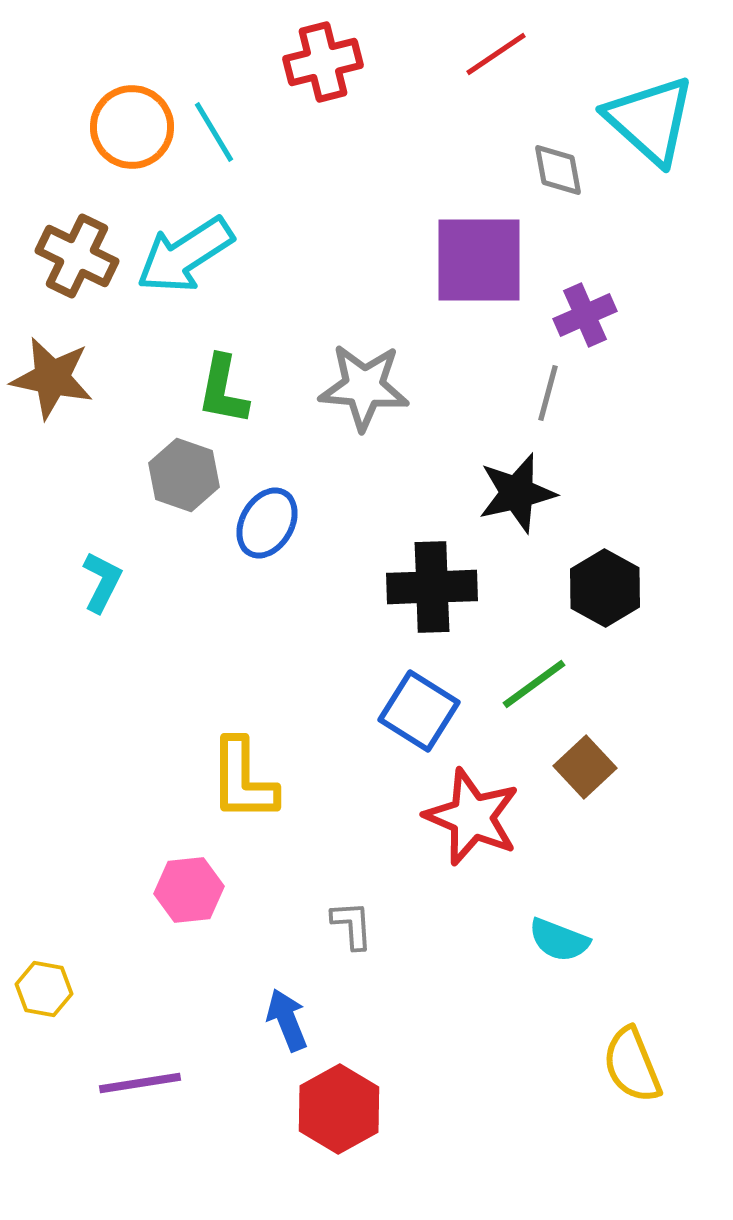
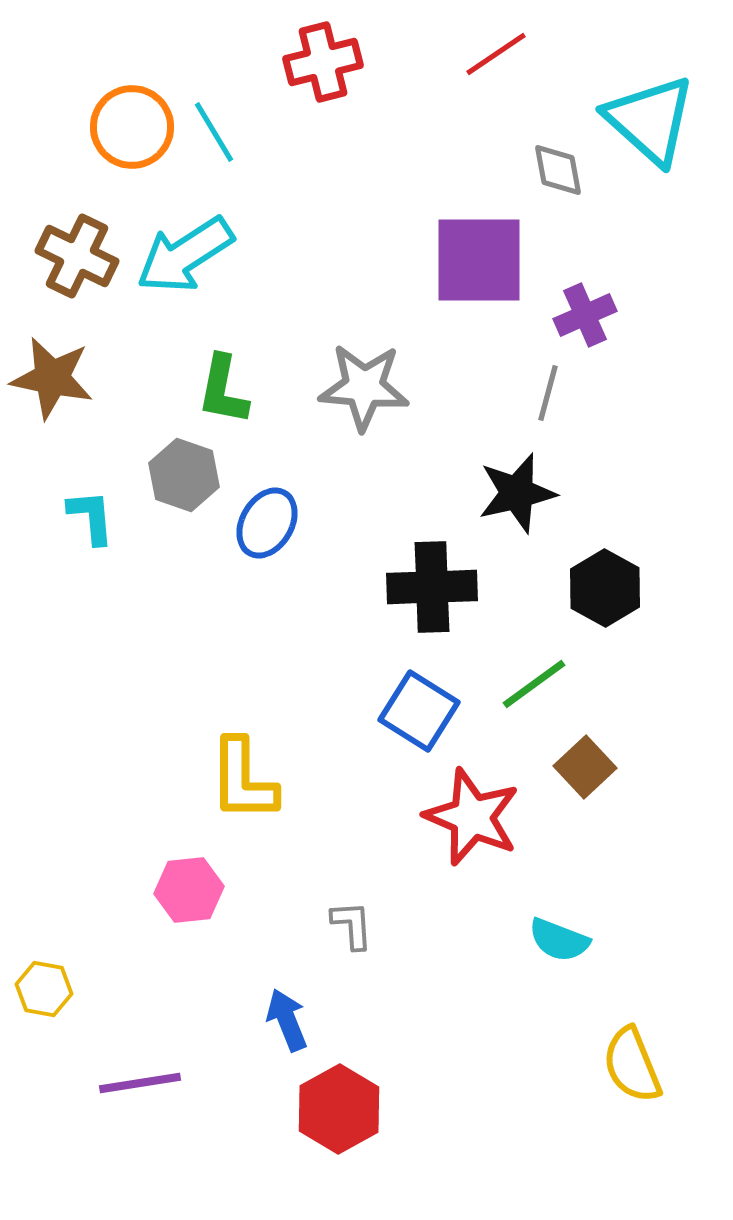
cyan L-shape: moved 11 px left, 65 px up; rotated 32 degrees counterclockwise
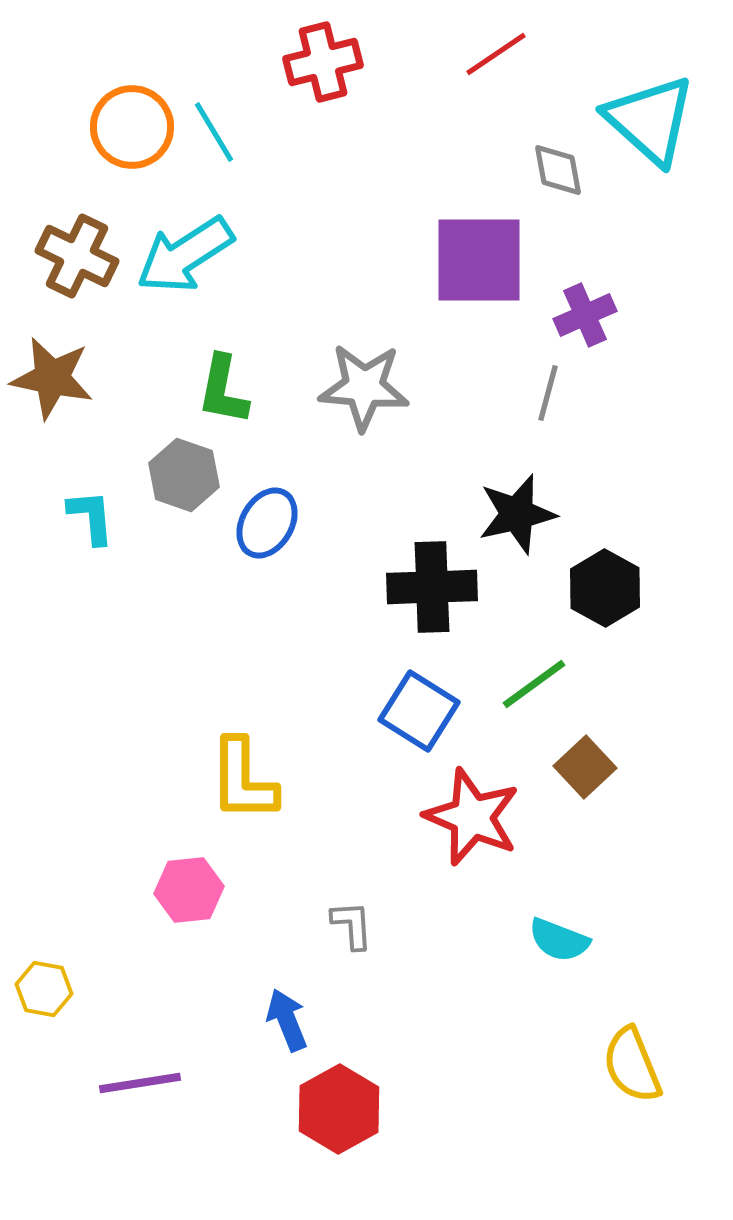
black star: moved 21 px down
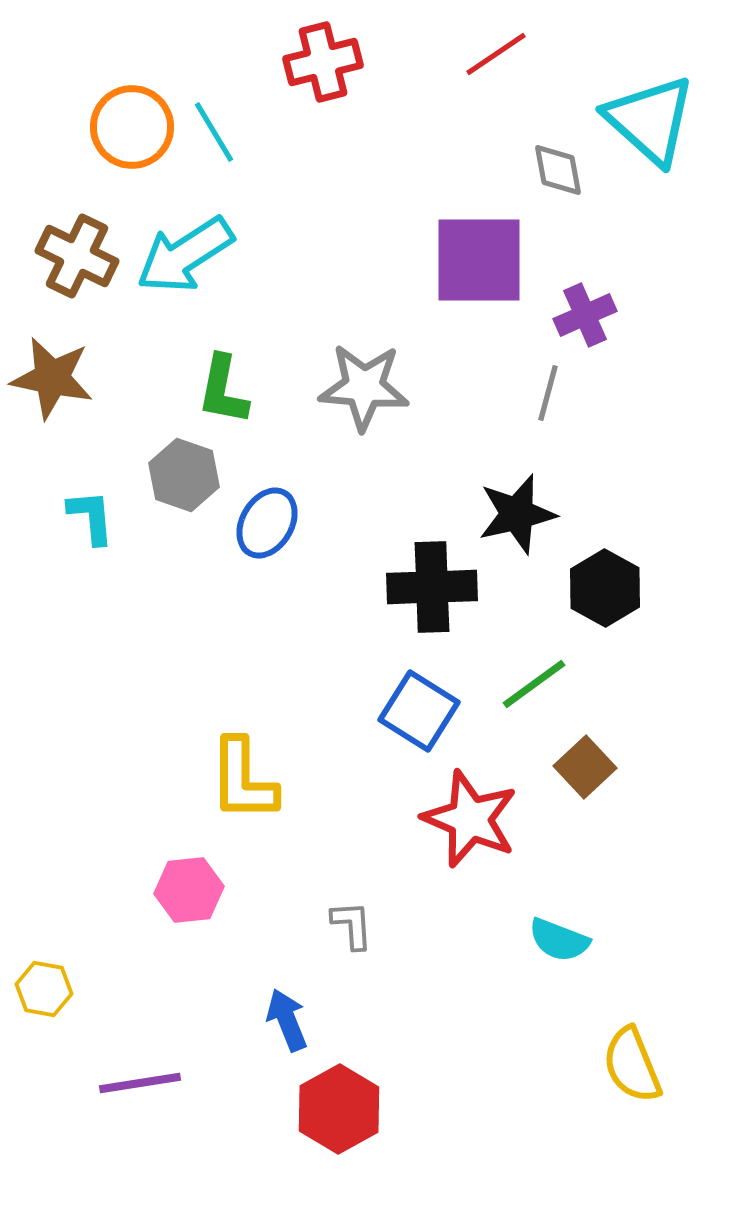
red star: moved 2 px left, 2 px down
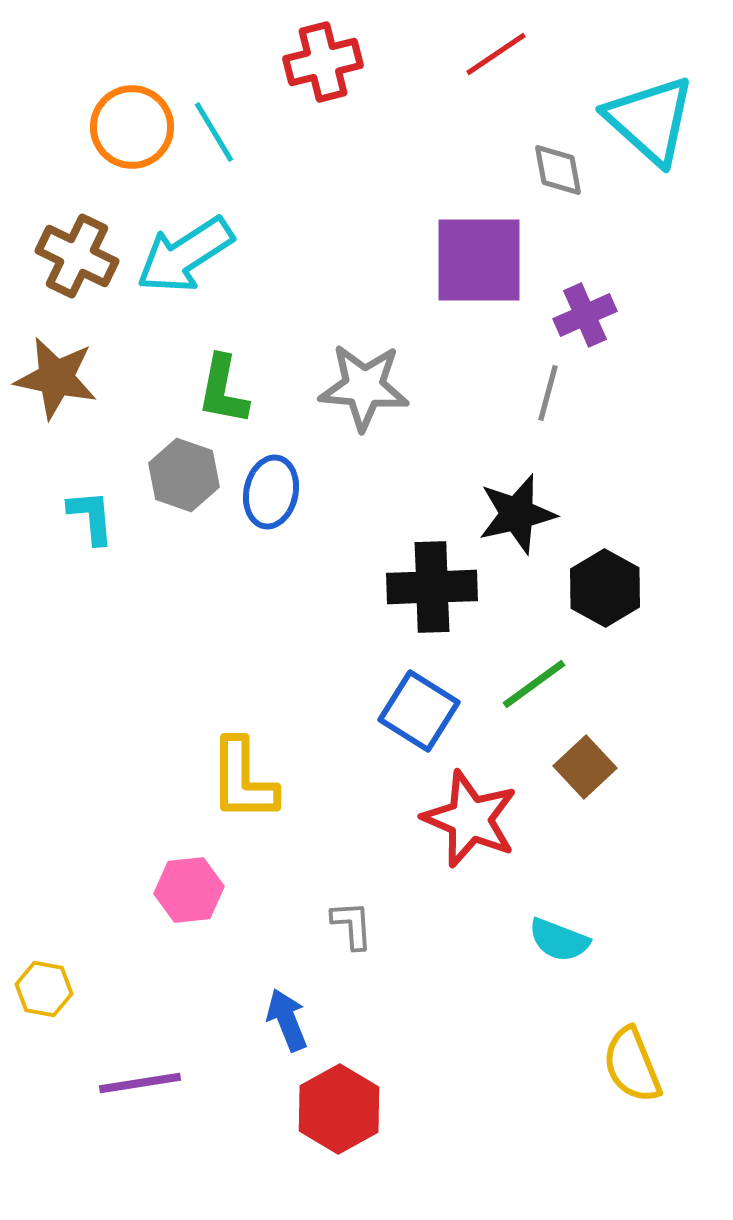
brown star: moved 4 px right
blue ellipse: moved 4 px right, 31 px up; rotated 18 degrees counterclockwise
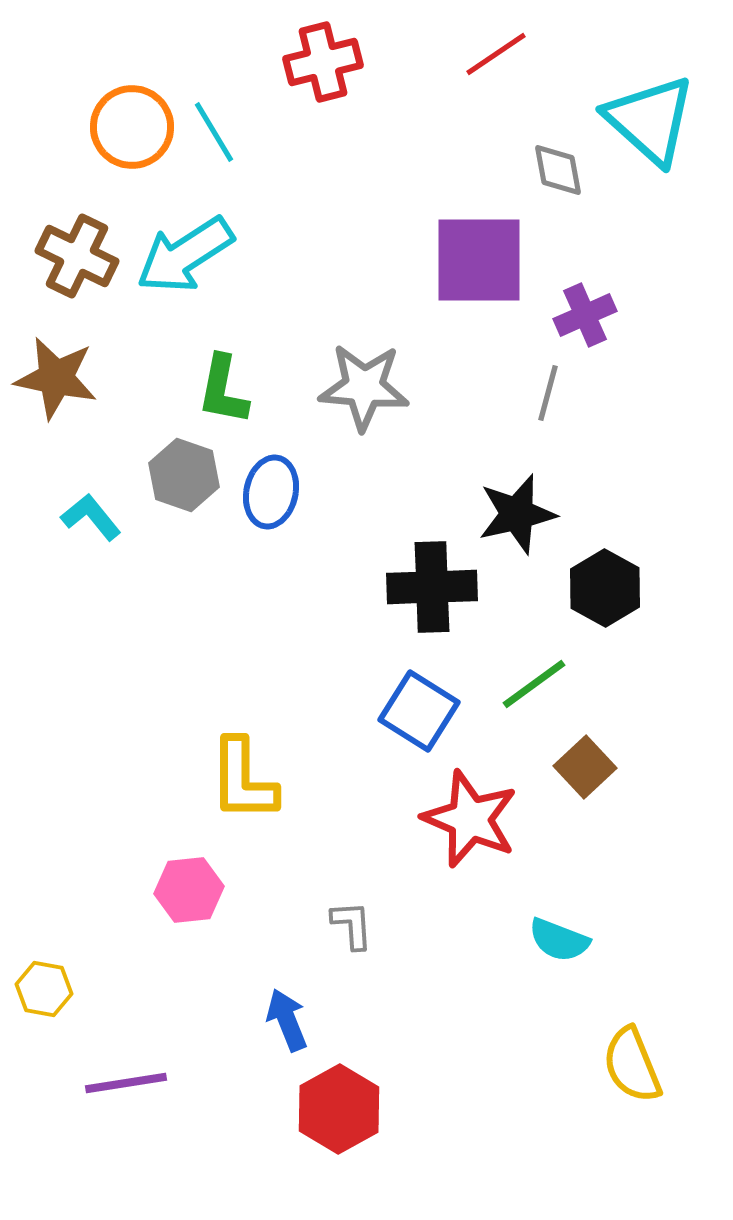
cyan L-shape: rotated 34 degrees counterclockwise
purple line: moved 14 px left
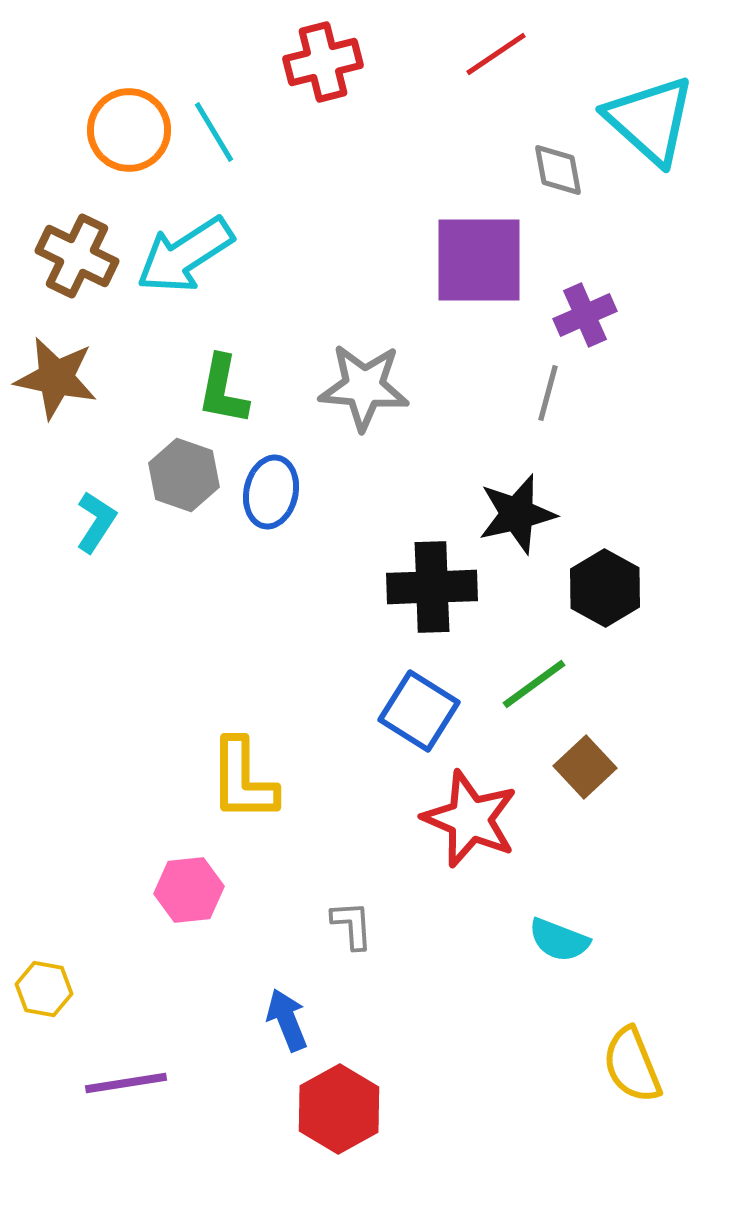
orange circle: moved 3 px left, 3 px down
cyan L-shape: moved 5 px right, 5 px down; rotated 72 degrees clockwise
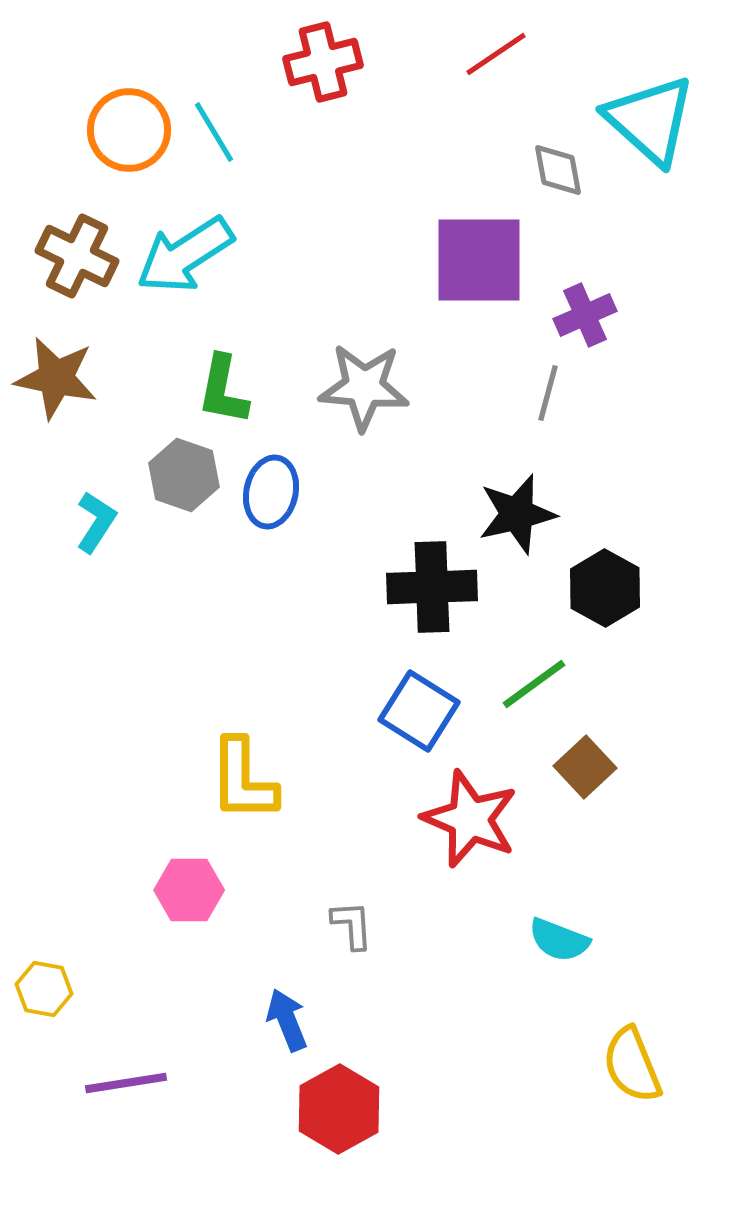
pink hexagon: rotated 6 degrees clockwise
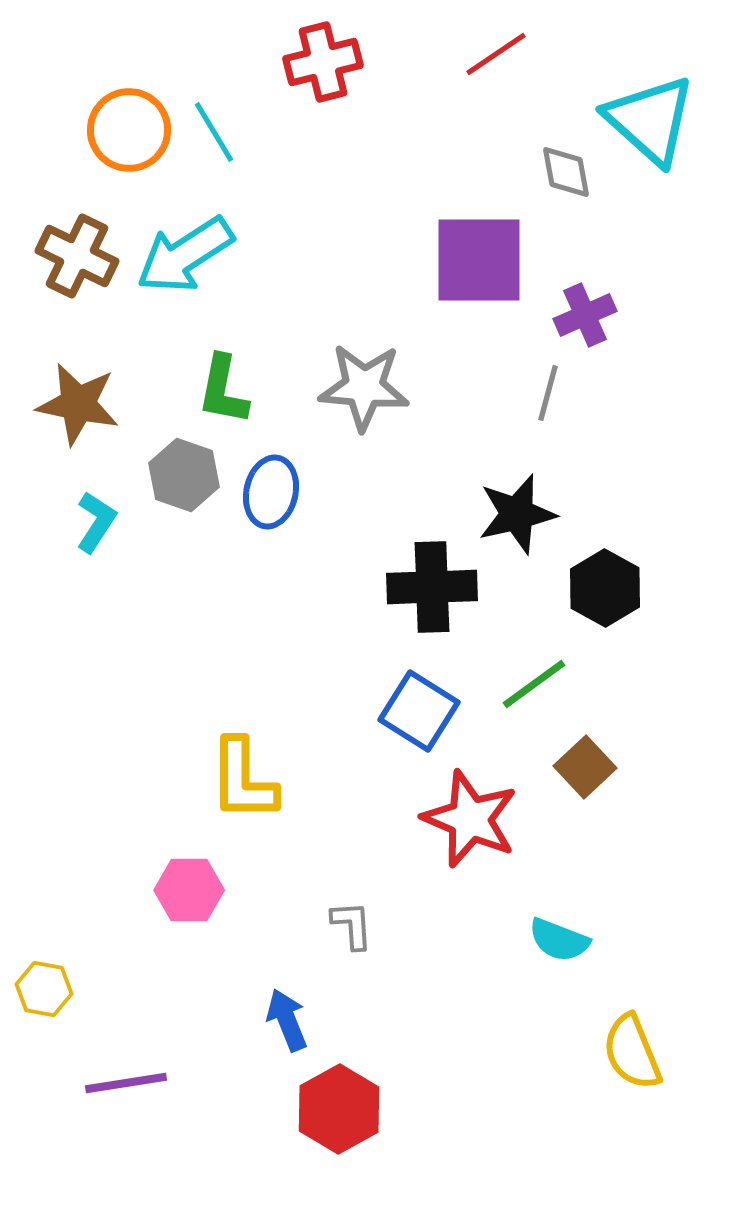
gray diamond: moved 8 px right, 2 px down
brown star: moved 22 px right, 26 px down
yellow semicircle: moved 13 px up
